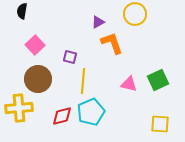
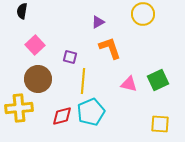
yellow circle: moved 8 px right
orange L-shape: moved 2 px left, 5 px down
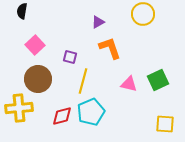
yellow line: rotated 10 degrees clockwise
yellow square: moved 5 px right
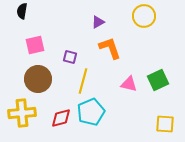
yellow circle: moved 1 px right, 2 px down
pink square: rotated 30 degrees clockwise
yellow cross: moved 3 px right, 5 px down
red diamond: moved 1 px left, 2 px down
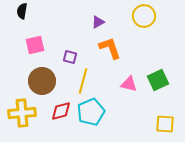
brown circle: moved 4 px right, 2 px down
red diamond: moved 7 px up
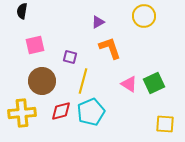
green square: moved 4 px left, 3 px down
pink triangle: rotated 18 degrees clockwise
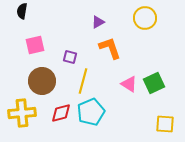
yellow circle: moved 1 px right, 2 px down
red diamond: moved 2 px down
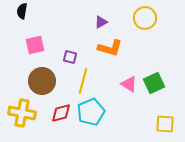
purple triangle: moved 3 px right
orange L-shape: rotated 125 degrees clockwise
yellow cross: rotated 16 degrees clockwise
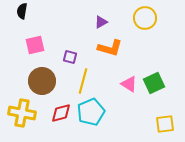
yellow square: rotated 12 degrees counterclockwise
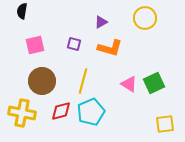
purple square: moved 4 px right, 13 px up
red diamond: moved 2 px up
